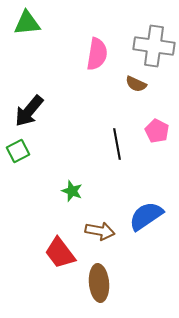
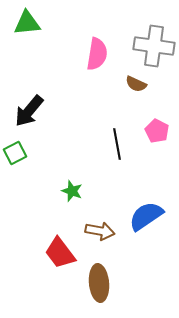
green square: moved 3 px left, 2 px down
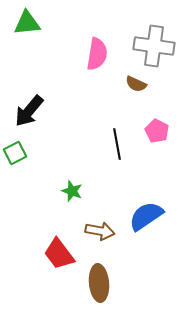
red trapezoid: moved 1 px left, 1 px down
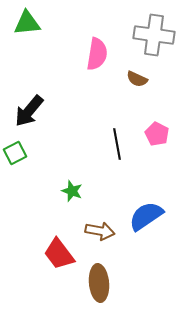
gray cross: moved 11 px up
brown semicircle: moved 1 px right, 5 px up
pink pentagon: moved 3 px down
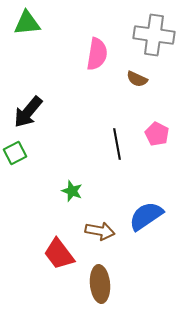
black arrow: moved 1 px left, 1 px down
brown ellipse: moved 1 px right, 1 px down
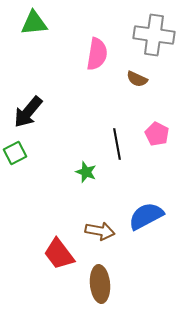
green triangle: moved 7 px right
green star: moved 14 px right, 19 px up
blue semicircle: rotated 6 degrees clockwise
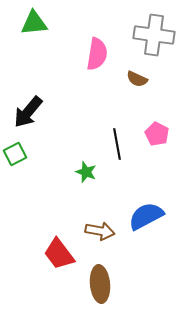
green square: moved 1 px down
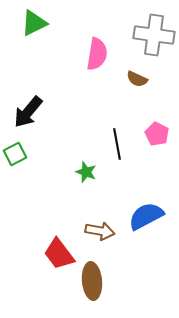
green triangle: rotated 20 degrees counterclockwise
brown ellipse: moved 8 px left, 3 px up
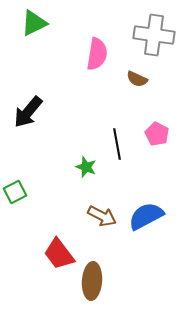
green square: moved 38 px down
green star: moved 5 px up
brown arrow: moved 2 px right, 15 px up; rotated 16 degrees clockwise
brown ellipse: rotated 9 degrees clockwise
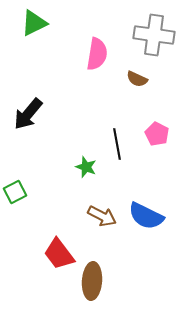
black arrow: moved 2 px down
blue semicircle: rotated 126 degrees counterclockwise
